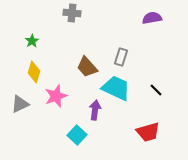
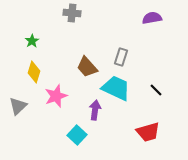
gray triangle: moved 2 px left, 2 px down; rotated 18 degrees counterclockwise
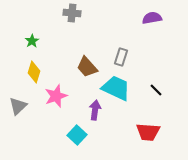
red trapezoid: rotated 20 degrees clockwise
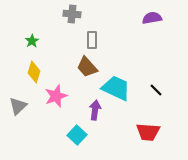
gray cross: moved 1 px down
gray rectangle: moved 29 px left, 17 px up; rotated 18 degrees counterclockwise
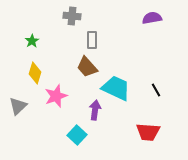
gray cross: moved 2 px down
yellow diamond: moved 1 px right, 1 px down
black line: rotated 16 degrees clockwise
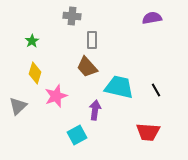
cyan trapezoid: moved 3 px right, 1 px up; rotated 12 degrees counterclockwise
cyan square: rotated 18 degrees clockwise
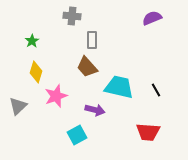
purple semicircle: rotated 12 degrees counterclockwise
yellow diamond: moved 1 px right, 1 px up
purple arrow: rotated 96 degrees clockwise
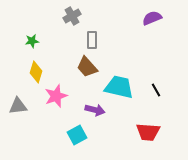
gray cross: rotated 36 degrees counterclockwise
green star: rotated 24 degrees clockwise
gray triangle: rotated 36 degrees clockwise
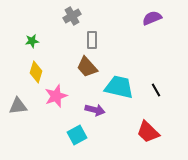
red trapezoid: rotated 40 degrees clockwise
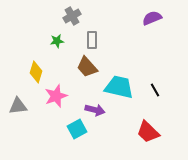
green star: moved 25 px right
black line: moved 1 px left
cyan square: moved 6 px up
